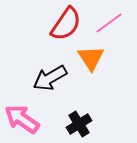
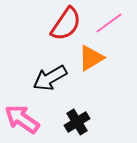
orange triangle: rotated 32 degrees clockwise
black cross: moved 2 px left, 2 px up
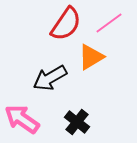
orange triangle: moved 1 px up
black cross: rotated 20 degrees counterclockwise
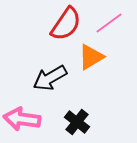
pink arrow: rotated 27 degrees counterclockwise
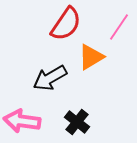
pink line: moved 10 px right, 4 px down; rotated 20 degrees counterclockwise
pink arrow: moved 2 px down
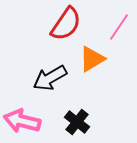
orange triangle: moved 1 px right, 2 px down
pink arrow: rotated 6 degrees clockwise
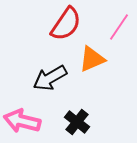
orange triangle: rotated 8 degrees clockwise
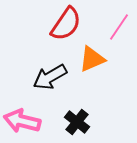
black arrow: moved 1 px up
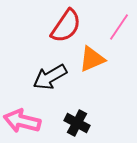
red semicircle: moved 2 px down
black cross: moved 1 px down; rotated 10 degrees counterclockwise
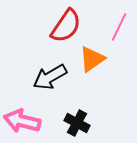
pink line: rotated 8 degrees counterclockwise
orange triangle: rotated 12 degrees counterclockwise
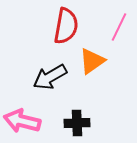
red semicircle: rotated 24 degrees counterclockwise
orange triangle: moved 2 px down
black cross: rotated 30 degrees counterclockwise
